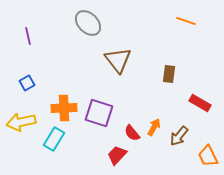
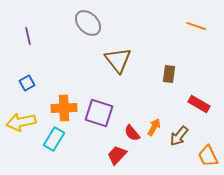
orange line: moved 10 px right, 5 px down
red rectangle: moved 1 px left, 1 px down
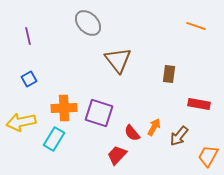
blue square: moved 2 px right, 4 px up
red rectangle: rotated 20 degrees counterclockwise
orange trapezoid: rotated 55 degrees clockwise
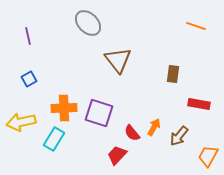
brown rectangle: moved 4 px right
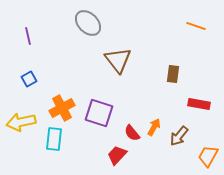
orange cross: moved 2 px left; rotated 25 degrees counterclockwise
cyan rectangle: rotated 25 degrees counterclockwise
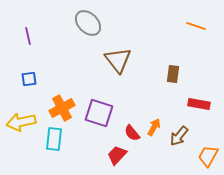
blue square: rotated 21 degrees clockwise
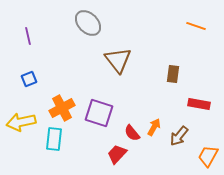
blue square: rotated 14 degrees counterclockwise
red trapezoid: moved 1 px up
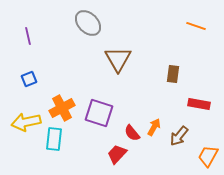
brown triangle: moved 1 px up; rotated 8 degrees clockwise
yellow arrow: moved 5 px right
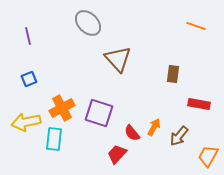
brown triangle: rotated 12 degrees counterclockwise
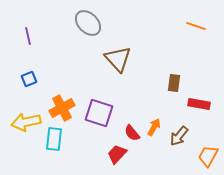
brown rectangle: moved 1 px right, 9 px down
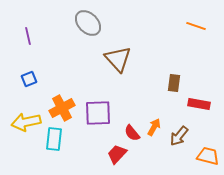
purple square: moved 1 px left; rotated 20 degrees counterclockwise
orange trapezoid: rotated 75 degrees clockwise
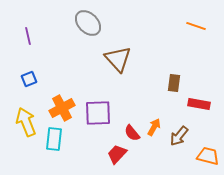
yellow arrow: rotated 80 degrees clockwise
